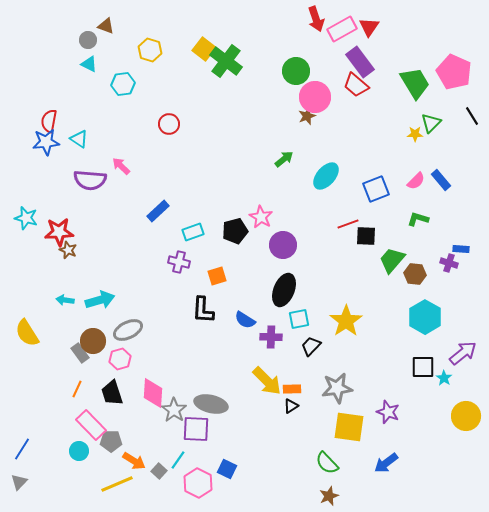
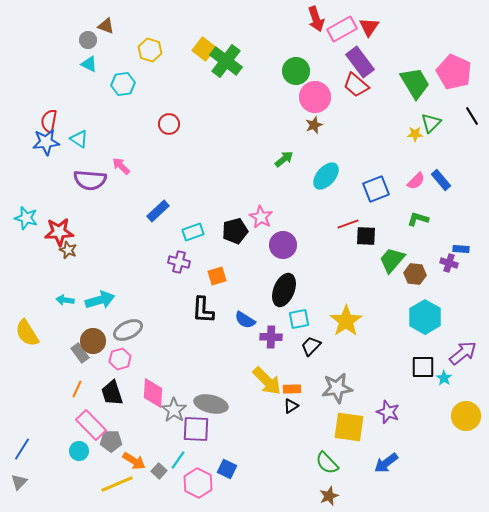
brown star at (307, 116): moved 7 px right, 9 px down
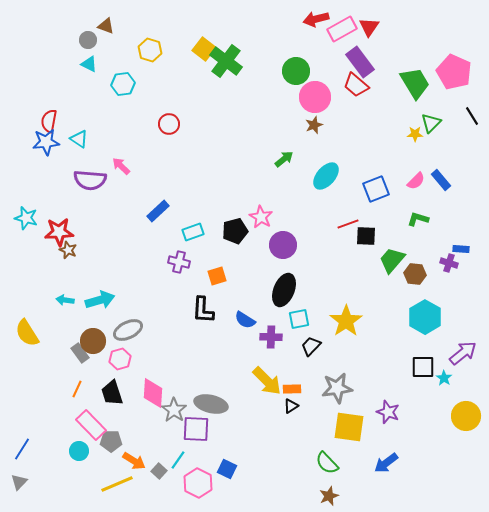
red arrow at (316, 19): rotated 95 degrees clockwise
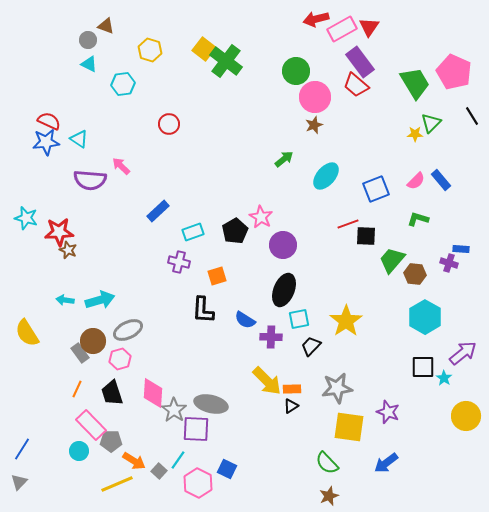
red semicircle at (49, 121): rotated 105 degrees clockwise
black pentagon at (235, 231): rotated 15 degrees counterclockwise
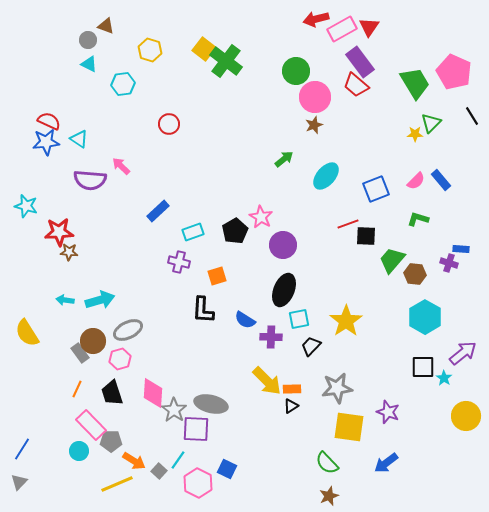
cyan star at (26, 218): moved 12 px up
brown star at (68, 250): moved 1 px right, 2 px down; rotated 18 degrees counterclockwise
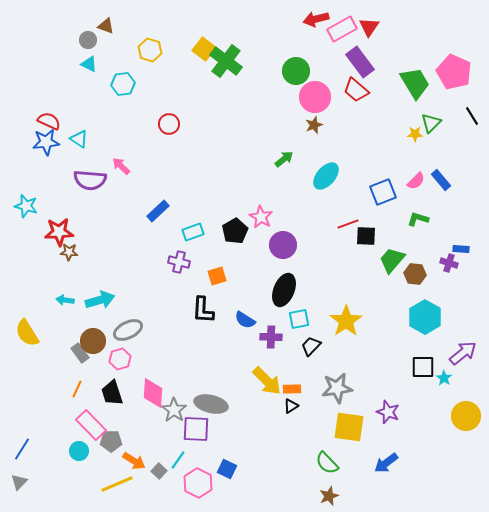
red trapezoid at (356, 85): moved 5 px down
blue square at (376, 189): moved 7 px right, 3 px down
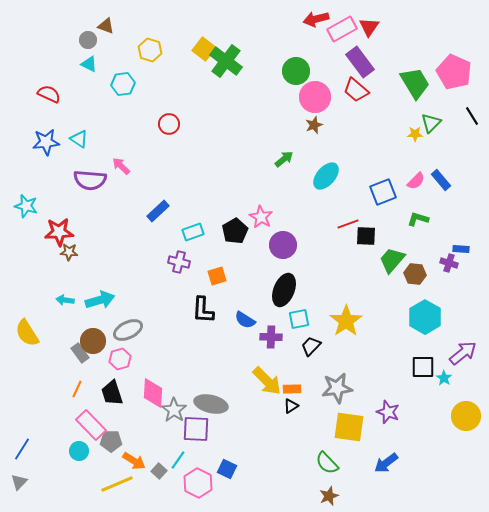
red semicircle at (49, 121): moved 27 px up
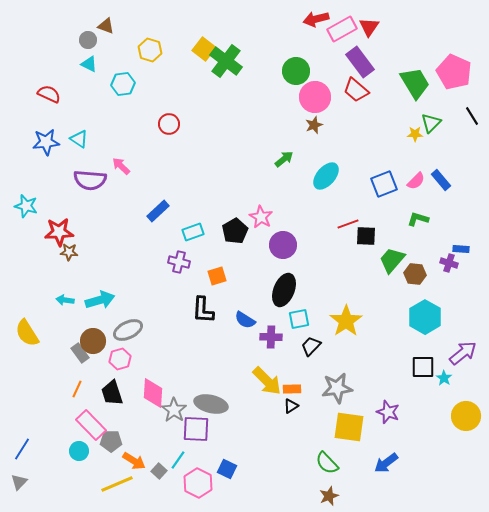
blue square at (383, 192): moved 1 px right, 8 px up
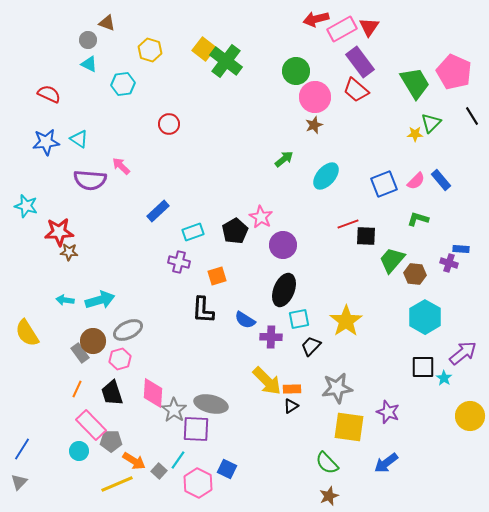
brown triangle at (106, 26): moved 1 px right, 3 px up
yellow circle at (466, 416): moved 4 px right
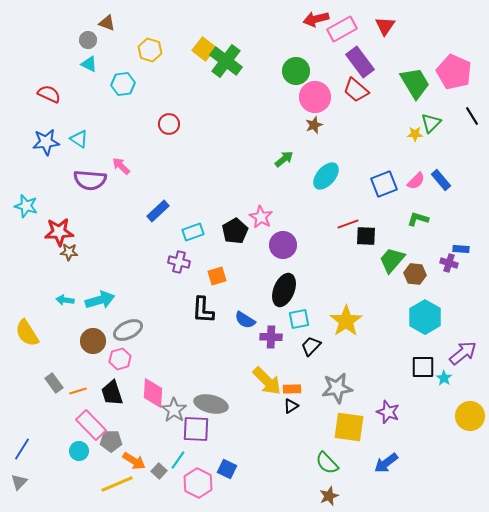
red triangle at (369, 27): moved 16 px right, 1 px up
gray rectangle at (80, 353): moved 26 px left, 30 px down
orange line at (77, 389): moved 1 px right, 2 px down; rotated 48 degrees clockwise
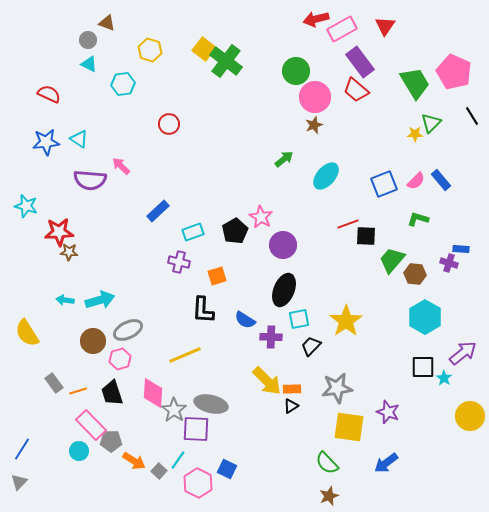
yellow line at (117, 484): moved 68 px right, 129 px up
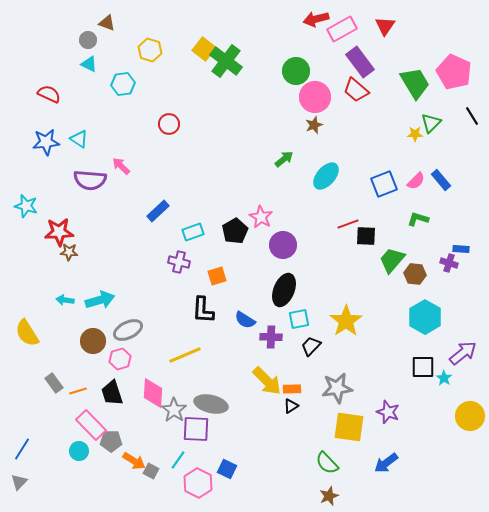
gray square at (159, 471): moved 8 px left; rotated 14 degrees counterclockwise
